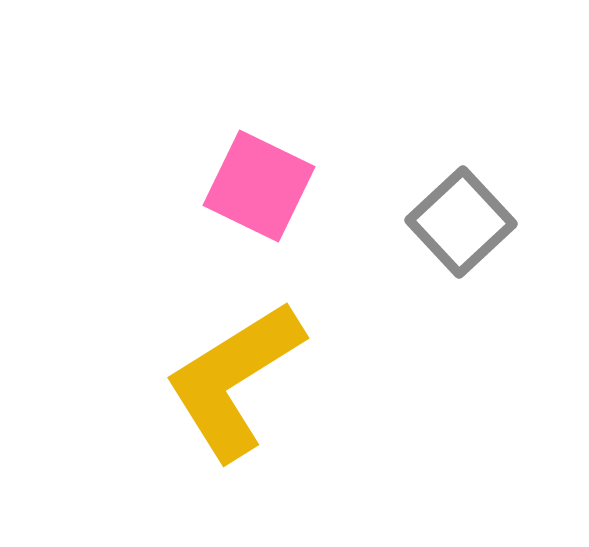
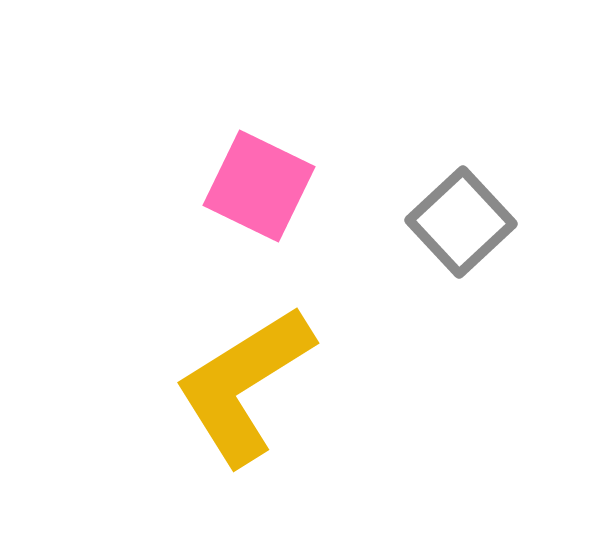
yellow L-shape: moved 10 px right, 5 px down
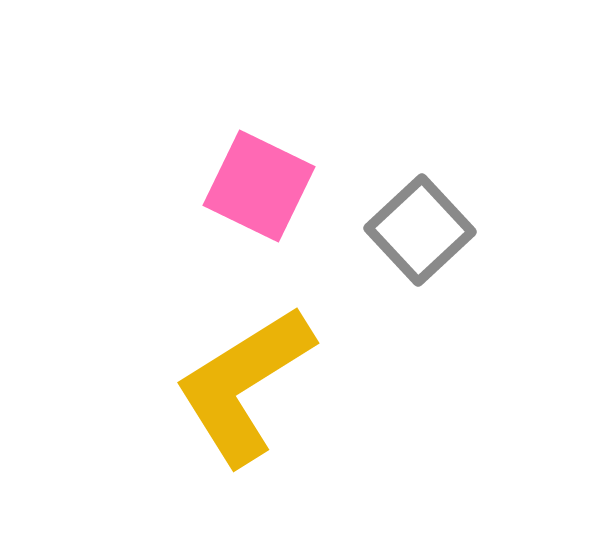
gray square: moved 41 px left, 8 px down
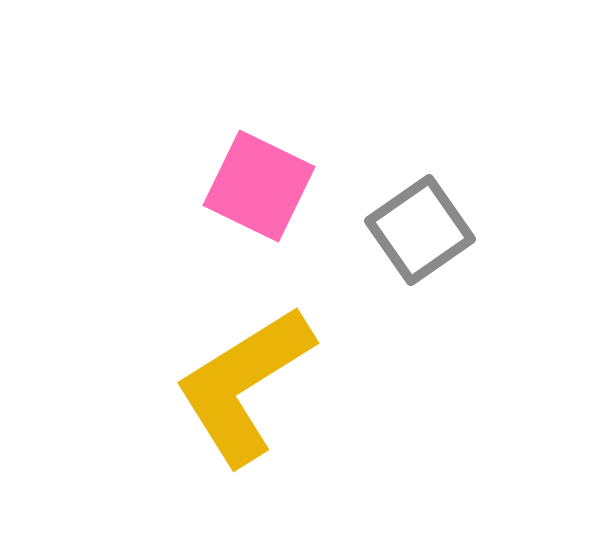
gray square: rotated 8 degrees clockwise
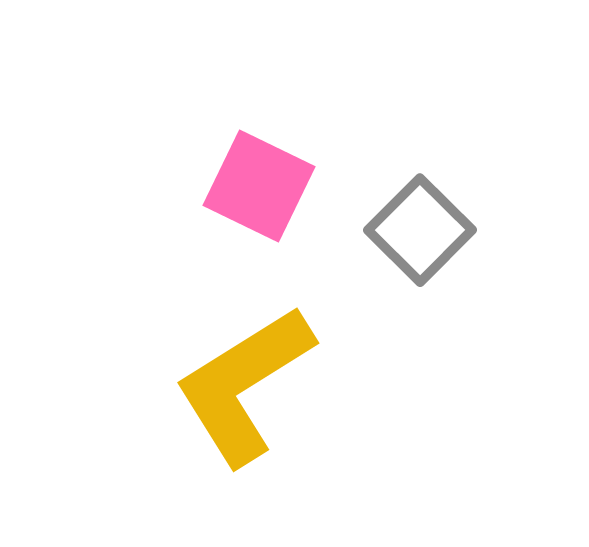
gray square: rotated 10 degrees counterclockwise
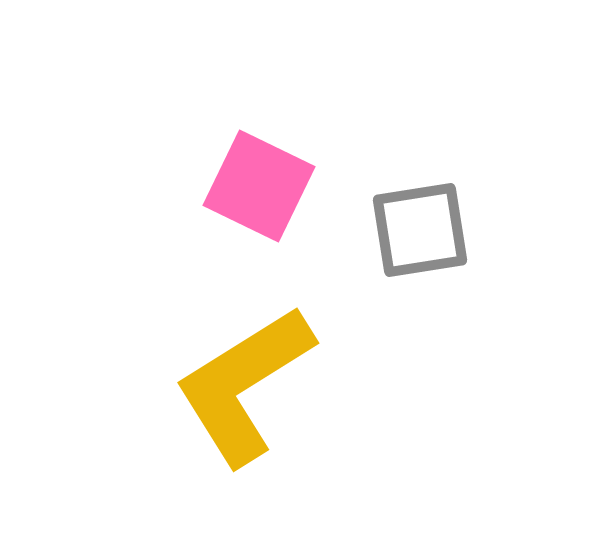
gray square: rotated 36 degrees clockwise
